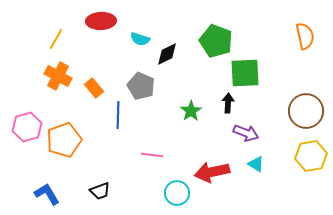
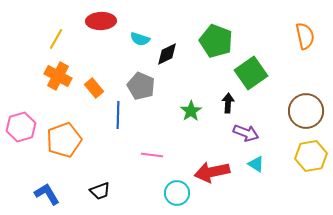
green square: moved 6 px right; rotated 32 degrees counterclockwise
pink hexagon: moved 6 px left
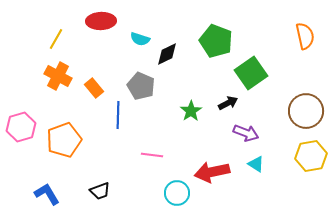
black arrow: rotated 60 degrees clockwise
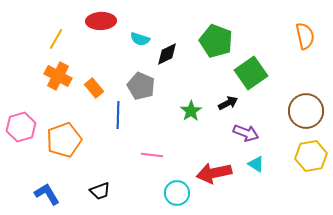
red arrow: moved 2 px right, 1 px down
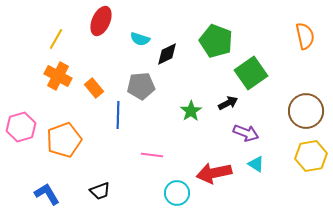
red ellipse: rotated 64 degrees counterclockwise
gray pentagon: rotated 28 degrees counterclockwise
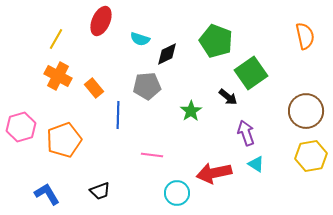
gray pentagon: moved 6 px right
black arrow: moved 6 px up; rotated 66 degrees clockwise
purple arrow: rotated 130 degrees counterclockwise
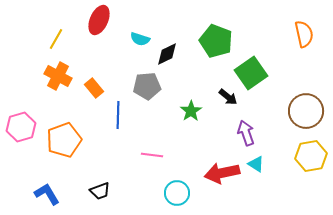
red ellipse: moved 2 px left, 1 px up
orange semicircle: moved 1 px left, 2 px up
red arrow: moved 8 px right
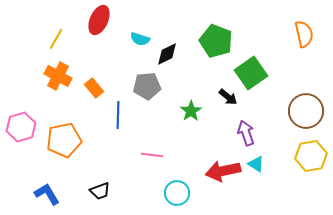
orange pentagon: rotated 8 degrees clockwise
red arrow: moved 1 px right, 2 px up
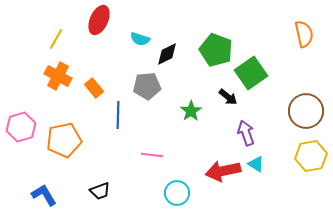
green pentagon: moved 9 px down
blue L-shape: moved 3 px left, 1 px down
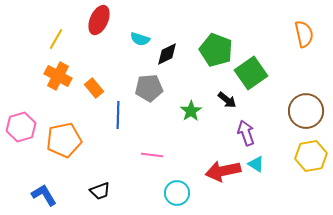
gray pentagon: moved 2 px right, 2 px down
black arrow: moved 1 px left, 3 px down
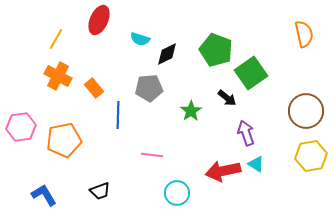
black arrow: moved 2 px up
pink hexagon: rotated 8 degrees clockwise
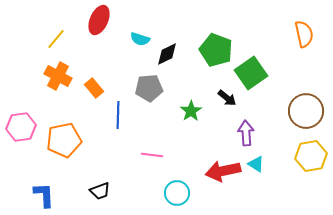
yellow line: rotated 10 degrees clockwise
purple arrow: rotated 15 degrees clockwise
blue L-shape: rotated 28 degrees clockwise
